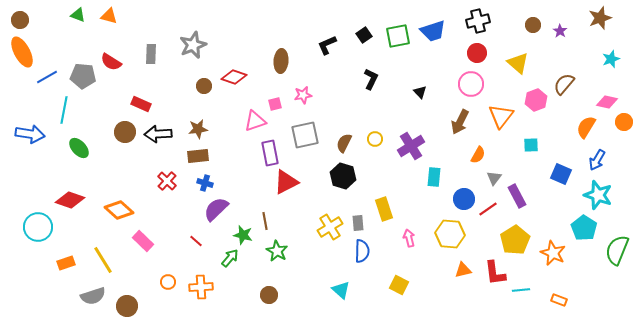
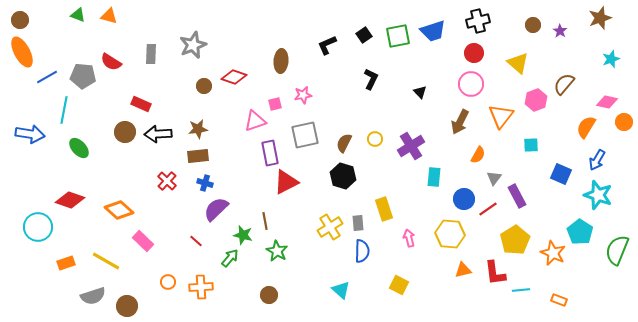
red circle at (477, 53): moved 3 px left
cyan pentagon at (584, 228): moved 4 px left, 4 px down
yellow line at (103, 260): moved 3 px right, 1 px down; rotated 28 degrees counterclockwise
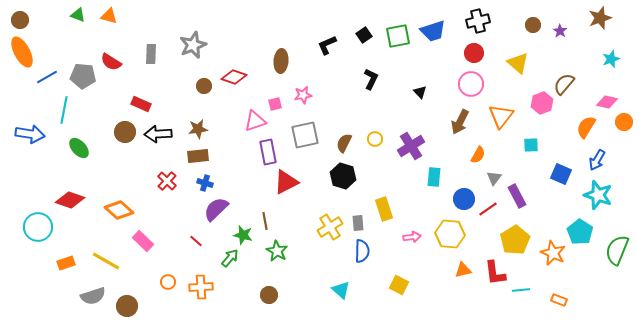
pink hexagon at (536, 100): moved 6 px right, 3 px down
purple rectangle at (270, 153): moved 2 px left, 1 px up
pink arrow at (409, 238): moved 3 px right, 1 px up; rotated 96 degrees clockwise
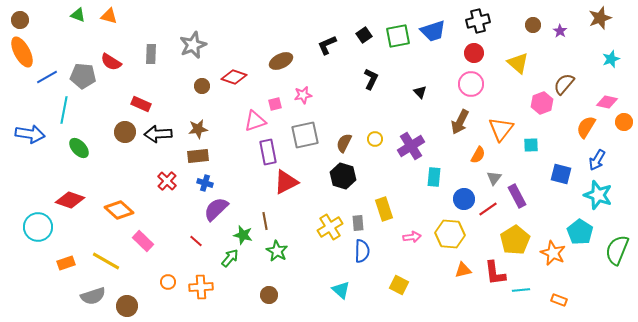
brown ellipse at (281, 61): rotated 60 degrees clockwise
brown circle at (204, 86): moved 2 px left
orange triangle at (501, 116): moved 13 px down
blue square at (561, 174): rotated 10 degrees counterclockwise
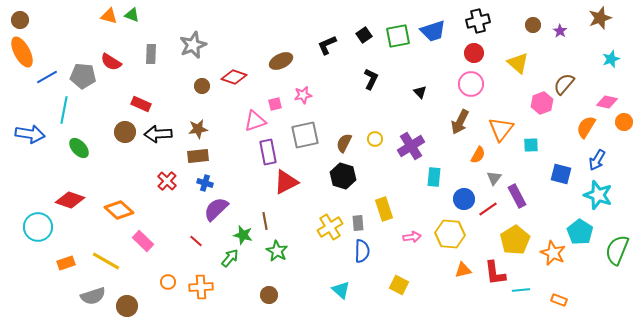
green triangle at (78, 15): moved 54 px right
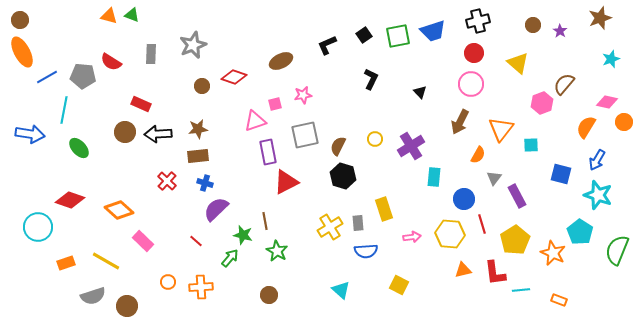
brown semicircle at (344, 143): moved 6 px left, 3 px down
red line at (488, 209): moved 6 px left, 15 px down; rotated 72 degrees counterclockwise
blue semicircle at (362, 251): moved 4 px right; rotated 85 degrees clockwise
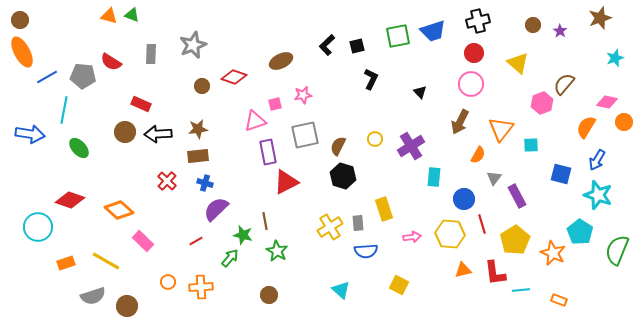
black square at (364, 35): moved 7 px left, 11 px down; rotated 21 degrees clockwise
black L-shape at (327, 45): rotated 20 degrees counterclockwise
cyan star at (611, 59): moved 4 px right, 1 px up
red line at (196, 241): rotated 72 degrees counterclockwise
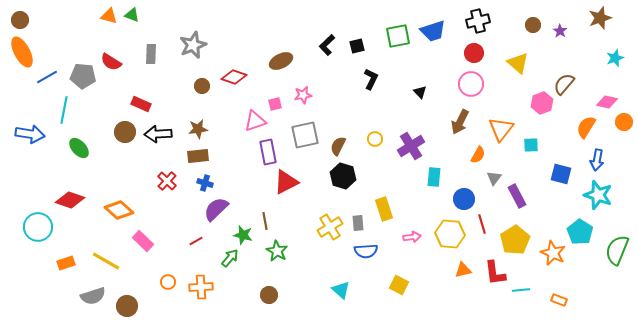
blue arrow at (597, 160): rotated 20 degrees counterclockwise
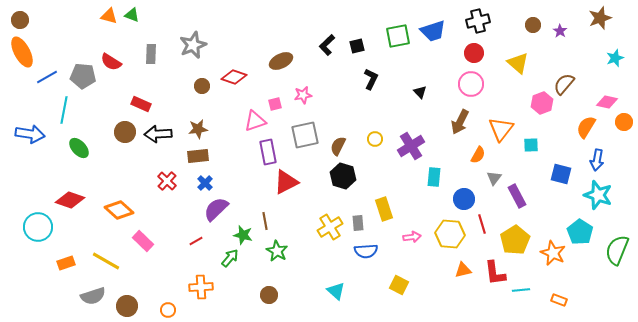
blue cross at (205, 183): rotated 28 degrees clockwise
orange circle at (168, 282): moved 28 px down
cyan triangle at (341, 290): moved 5 px left, 1 px down
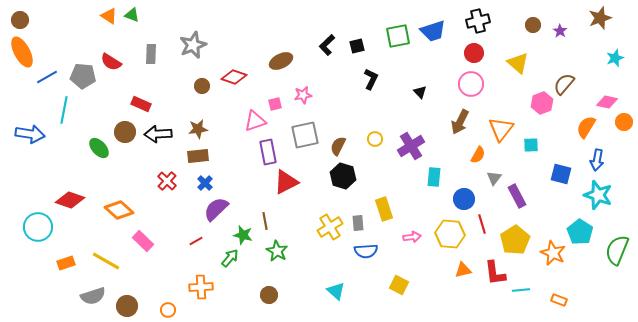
orange triangle at (109, 16): rotated 18 degrees clockwise
green ellipse at (79, 148): moved 20 px right
